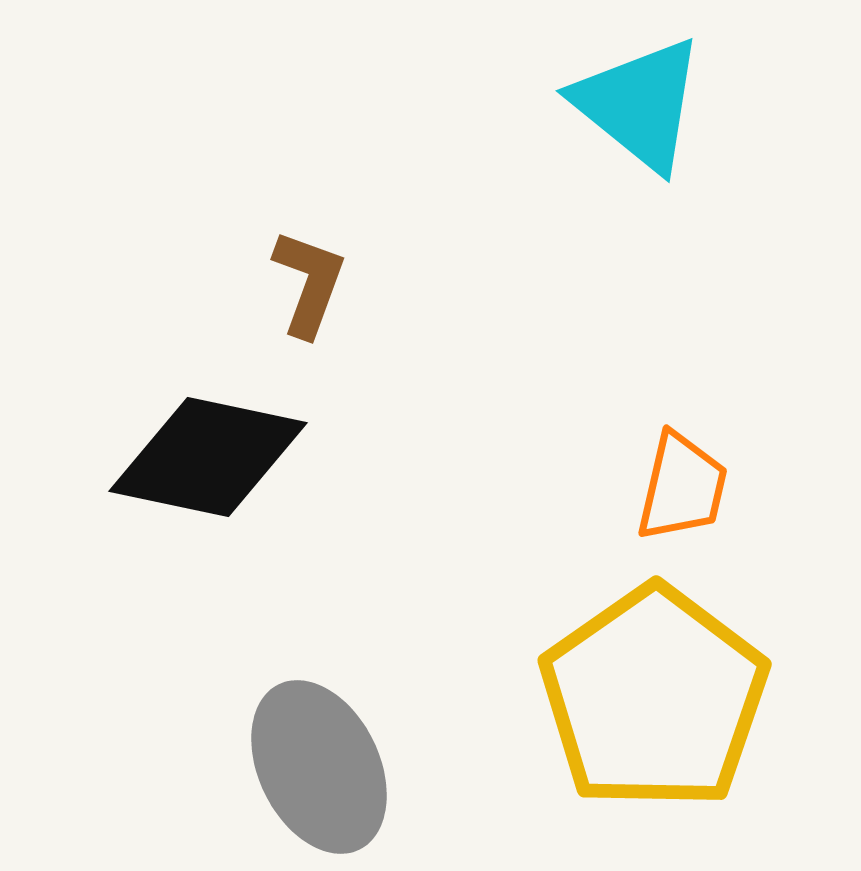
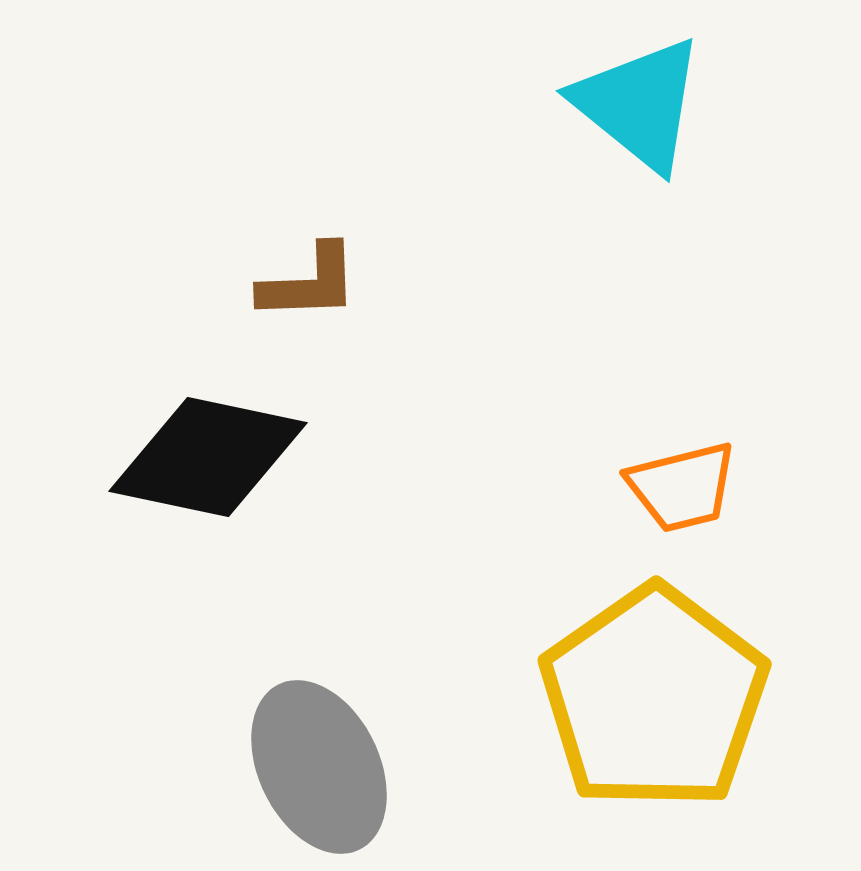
brown L-shape: rotated 68 degrees clockwise
orange trapezoid: rotated 63 degrees clockwise
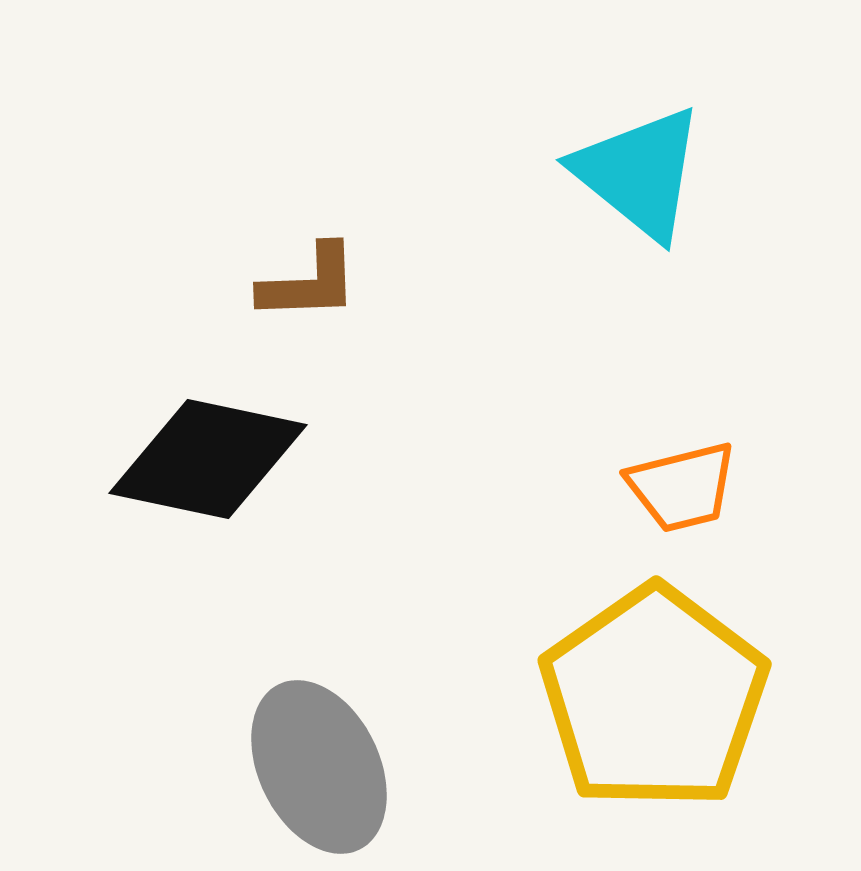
cyan triangle: moved 69 px down
black diamond: moved 2 px down
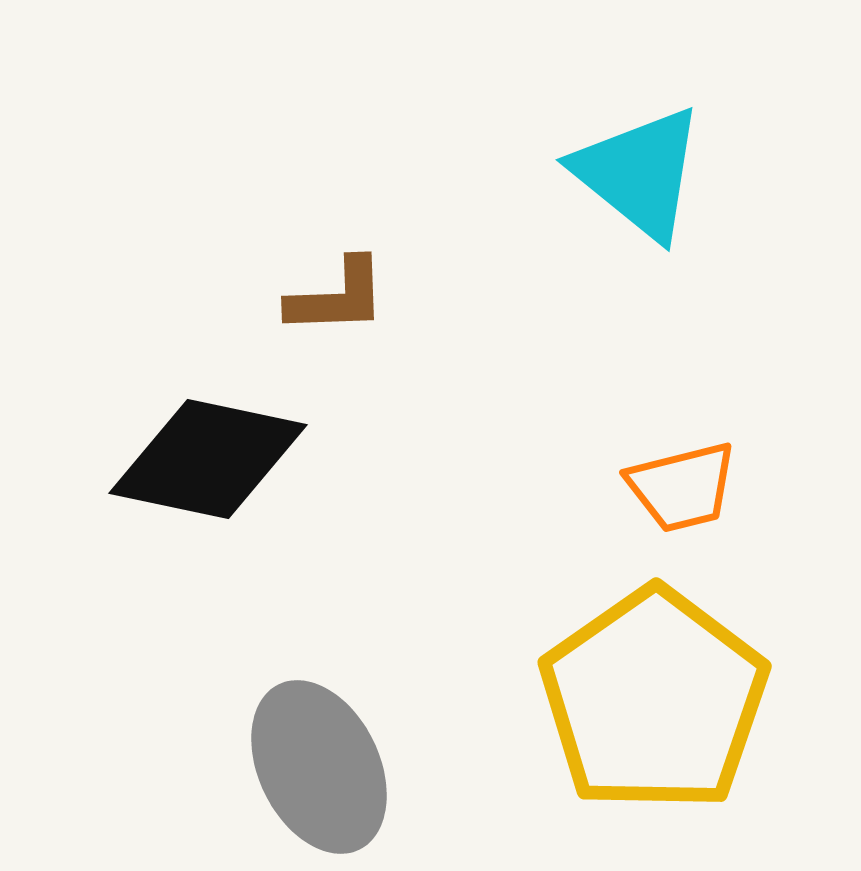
brown L-shape: moved 28 px right, 14 px down
yellow pentagon: moved 2 px down
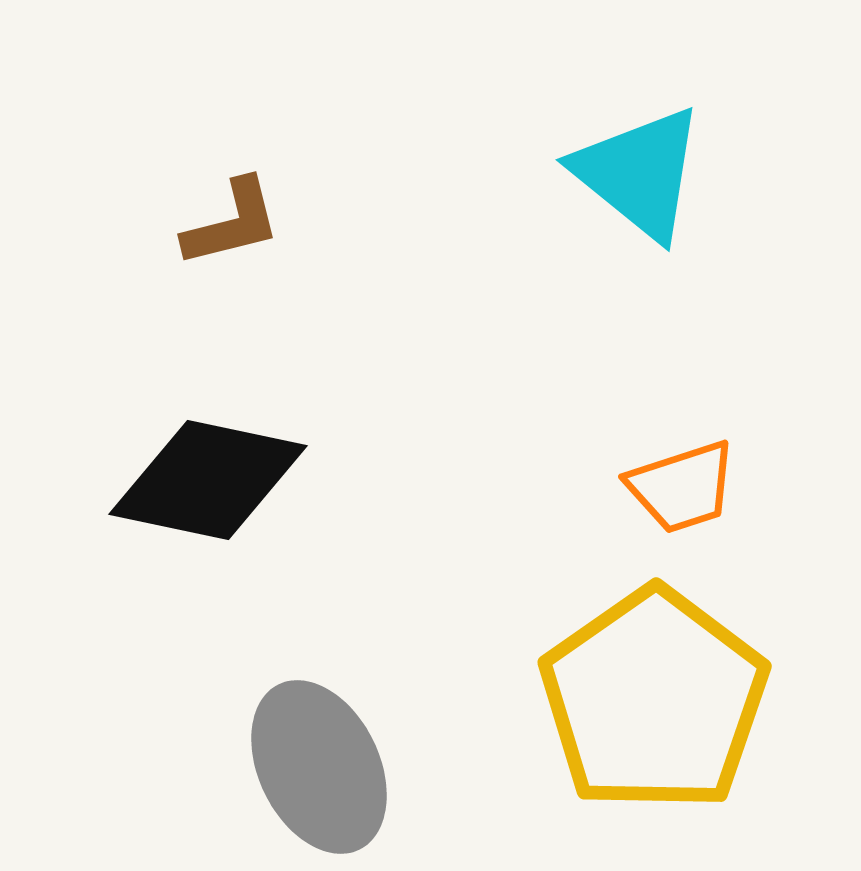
brown L-shape: moved 105 px left, 74 px up; rotated 12 degrees counterclockwise
black diamond: moved 21 px down
orange trapezoid: rotated 4 degrees counterclockwise
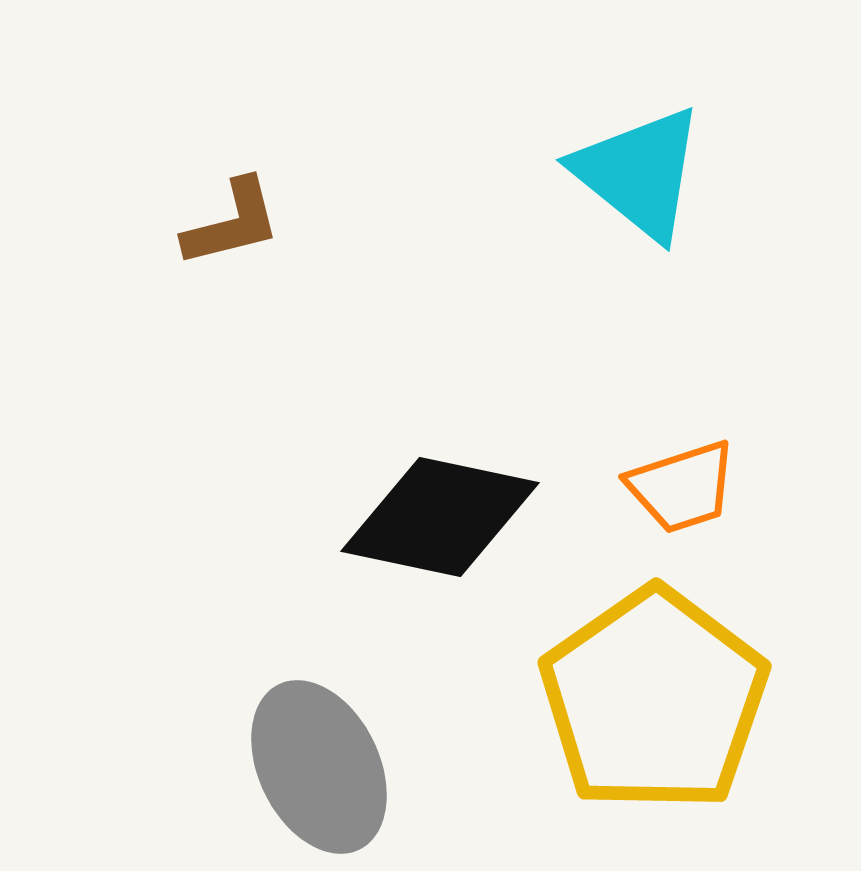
black diamond: moved 232 px right, 37 px down
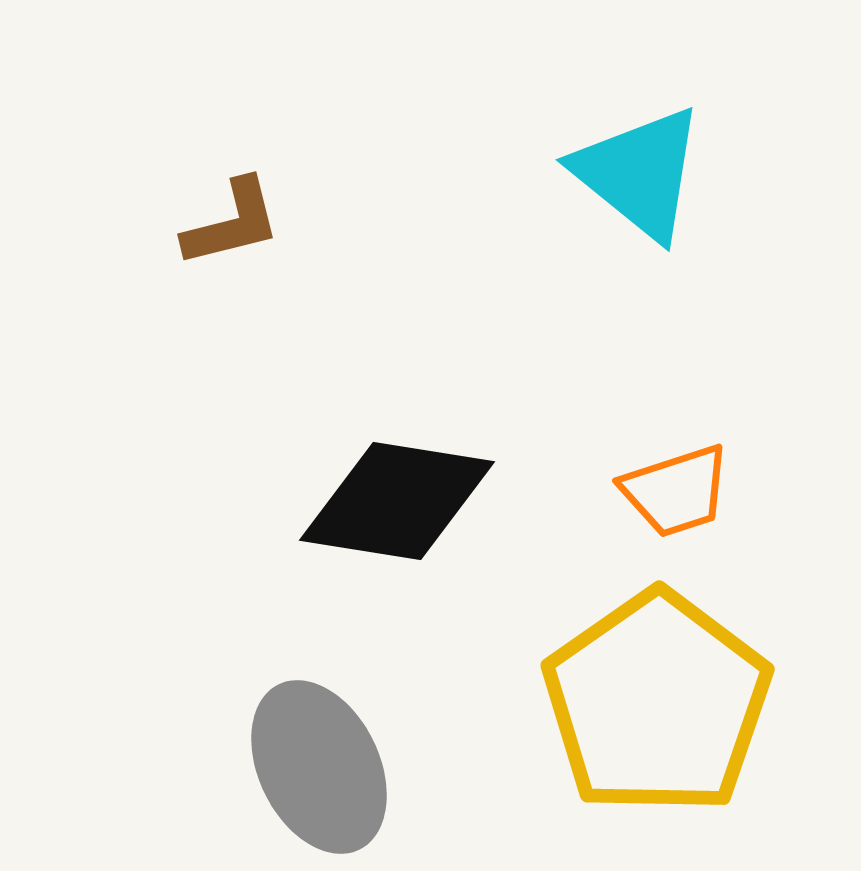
orange trapezoid: moved 6 px left, 4 px down
black diamond: moved 43 px left, 16 px up; rotated 3 degrees counterclockwise
yellow pentagon: moved 3 px right, 3 px down
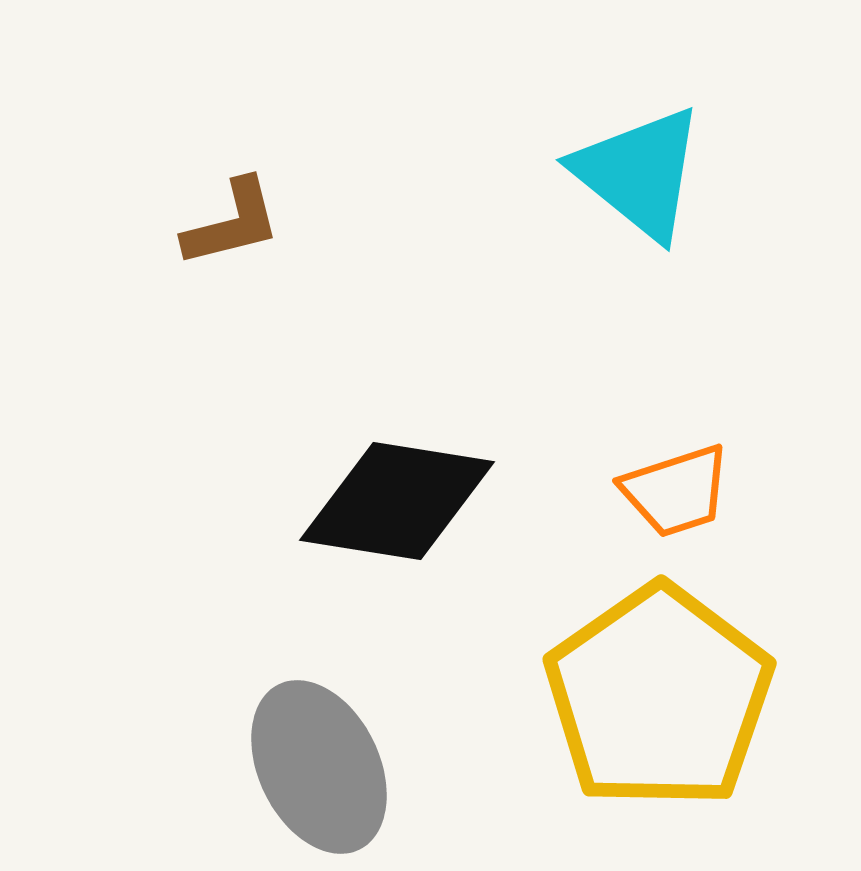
yellow pentagon: moved 2 px right, 6 px up
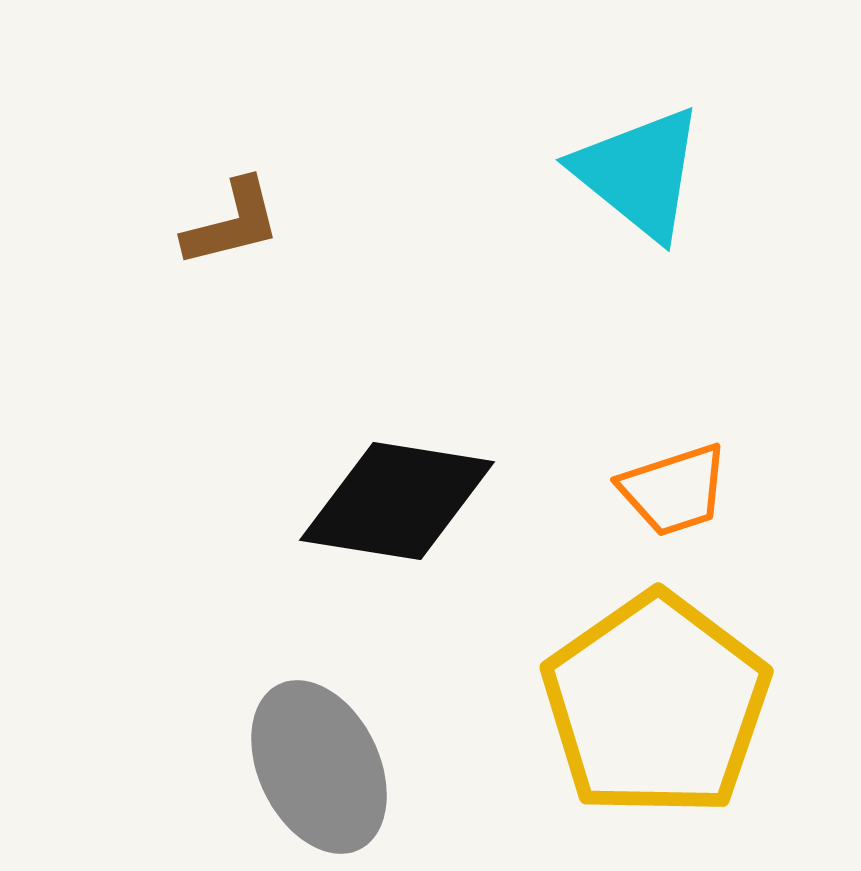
orange trapezoid: moved 2 px left, 1 px up
yellow pentagon: moved 3 px left, 8 px down
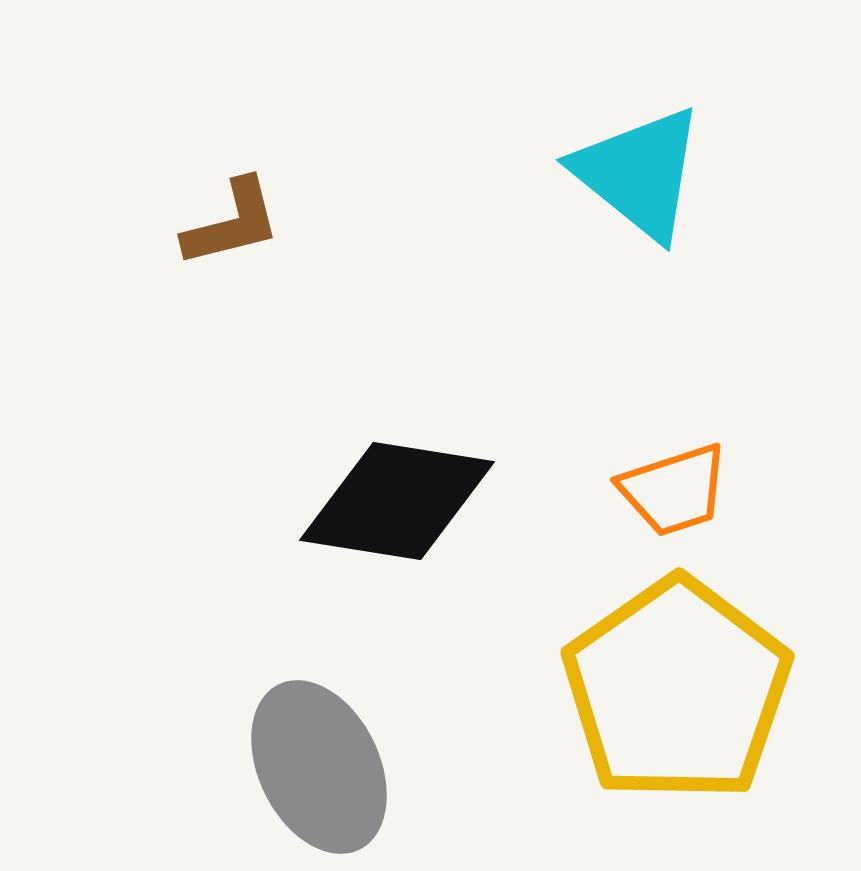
yellow pentagon: moved 21 px right, 15 px up
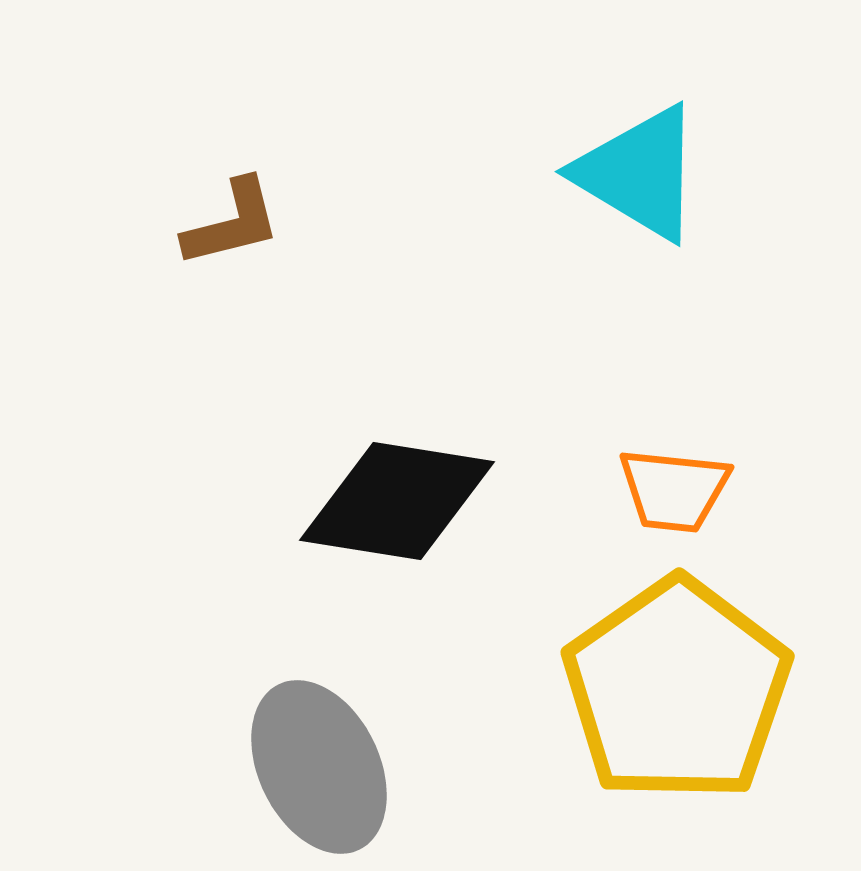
cyan triangle: rotated 8 degrees counterclockwise
orange trapezoid: rotated 24 degrees clockwise
